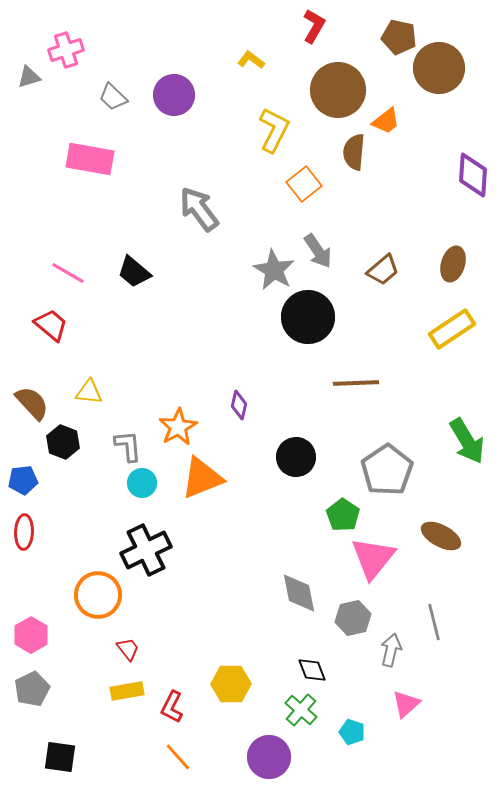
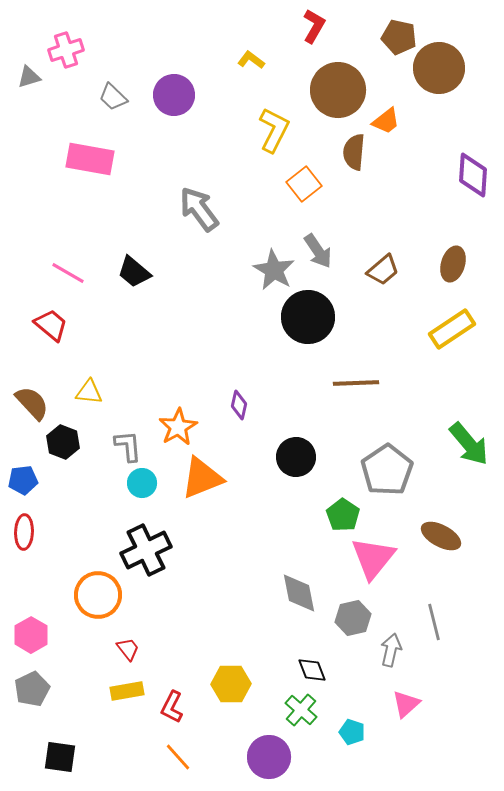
green arrow at (467, 441): moved 2 px right, 3 px down; rotated 9 degrees counterclockwise
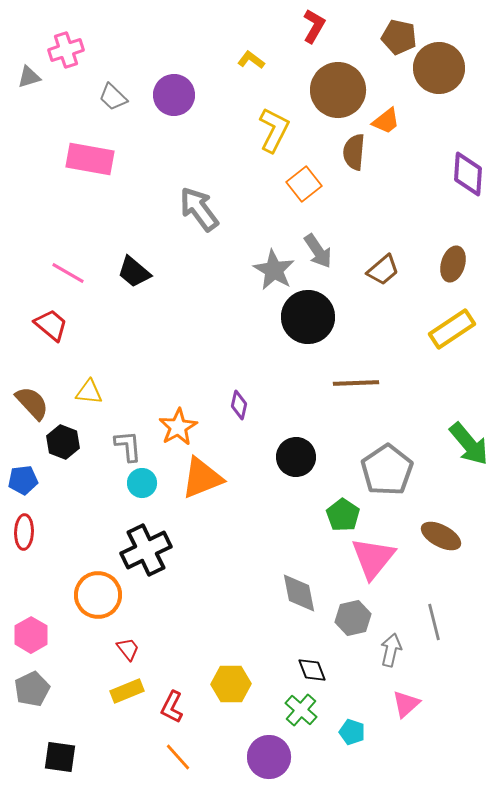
purple diamond at (473, 175): moved 5 px left, 1 px up
yellow rectangle at (127, 691): rotated 12 degrees counterclockwise
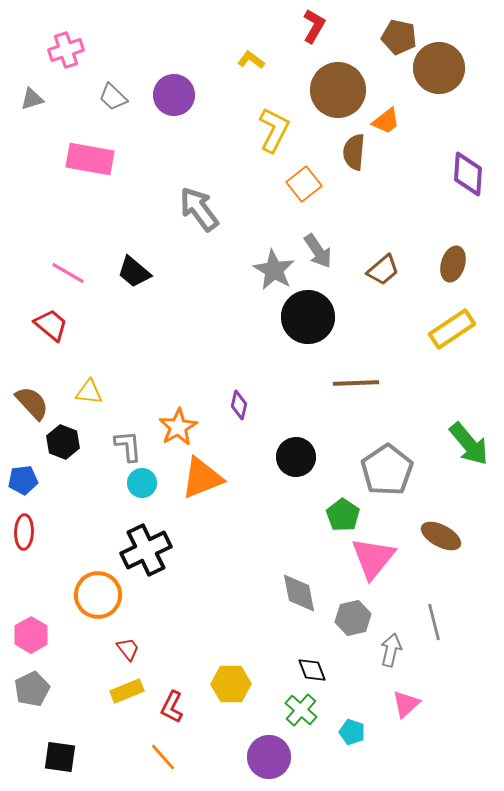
gray triangle at (29, 77): moved 3 px right, 22 px down
orange line at (178, 757): moved 15 px left
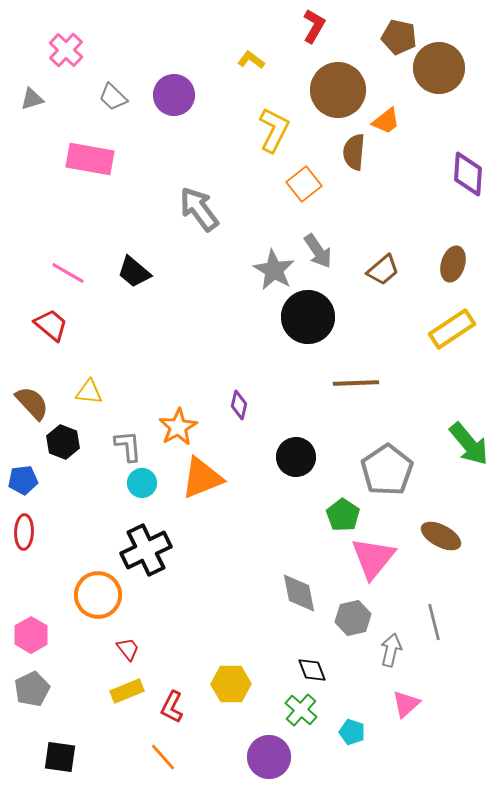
pink cross at (66, 50): rotated 28 degrees counterclockwise
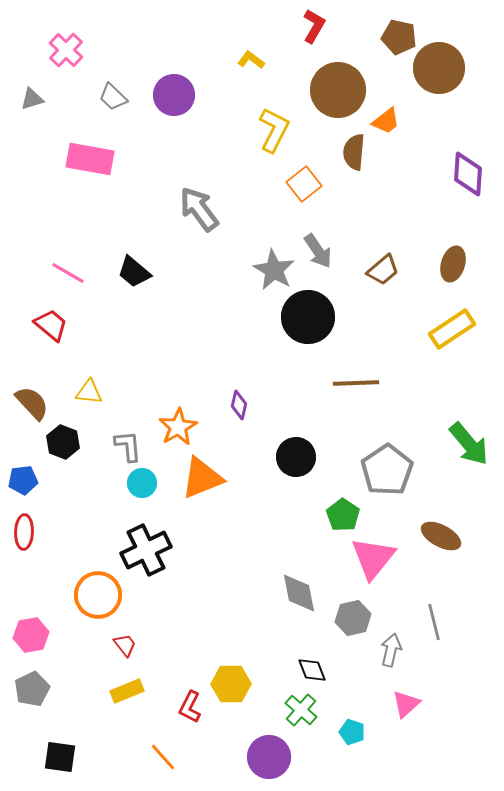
pink hexagon at (31, 635): rotated 20 degrees clockwise
red trapezoid at (128, 649): moved 3 px left, 4 px up
red L-shape at (172, 707): moved 18 px right
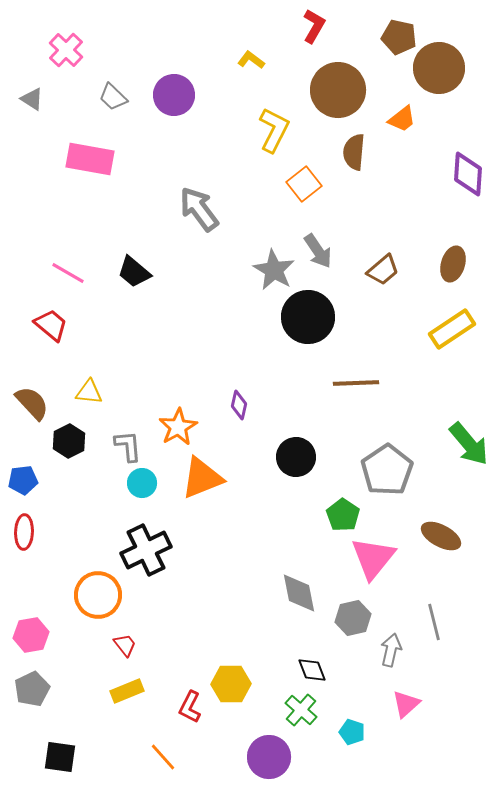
gray triangle at (32, 99): rotated 50 degrees clockwise
orange trapezoid at (386, 121): moved 16 px right, 2 px up
black hexagon at (63, 442): moved 6 px right, 1 px up; rotated 12 degrees clockwise
